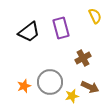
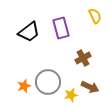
gray circle: moved 2 px left
yellow star: moved 1 px left, 1 px up
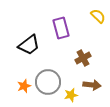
yellow semicircle: moved 3 px right; rotated 21 degrees counterclockwise
black trapezoid: moved 13 px down
brown arrow: moved 2 px right, 2 px up; rotated 18 degrees counterclockwise
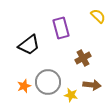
yellow star: rotated 24 degrees clockwise
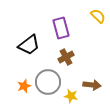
brown cross: moved 17 px left, 1 px up
yellow star: moved 1 px down
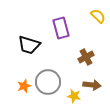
black trapezoid: rotated 55 degrees clockwise
brown cross: moved 20 px right
yellow star: moved 3 px right
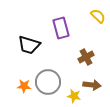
orange star: rotated 24 degrees clockwise
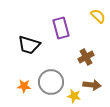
gray circle: moved 3 px right
